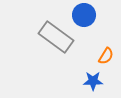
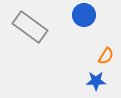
gray rectangle: moved 26 px left, 10 px up
blue star: moved 3 px right
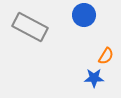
gray rectangle: rotated 8 degrees counterclockwise
blue star: moved 2 px left, 3 px up
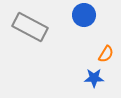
orange semicircle: moved 2 px up
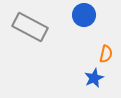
orange semicircle: rotated 18 degrees counterclockwise
blue star: rotated 24 degrees counterclockwise
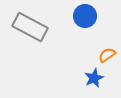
blue circle: moved 1 px right, 1 px down
orange semicircle: moved 1 px right, 1 px down; rotated 138 degrees counterclockwise
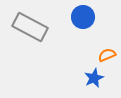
blue circle: moved 2 px left, 1 px down
orange semicircle: rotated 12 degrees clockwise
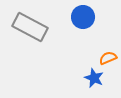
orange semicircle: moved 1 px right, 3 px down
blue star: rotated 24 degrees counterclockwise
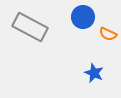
orange semicircle: moved 24 px up; rotated 132 degrees counterclockwise
blue star: moved 5 px up
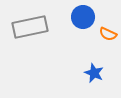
gray rectangle: rotated 40 degrees counterclockwise
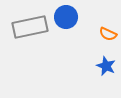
blue circle: moved 17 px left
blue star: moved 12 px right, 7 px up
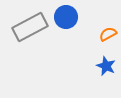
gray rectangle: rotated 16 degrees counterclockwise
orange semicircle: rotated 126 degrees clockwise
